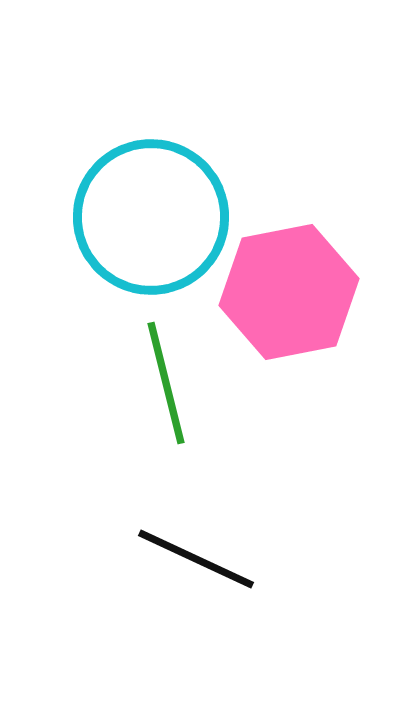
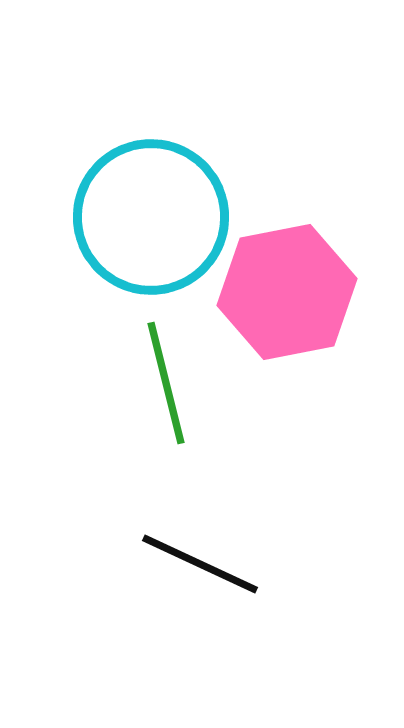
pink hexagon: moved 2 px left
black line: moved 4 px right, 5 px down
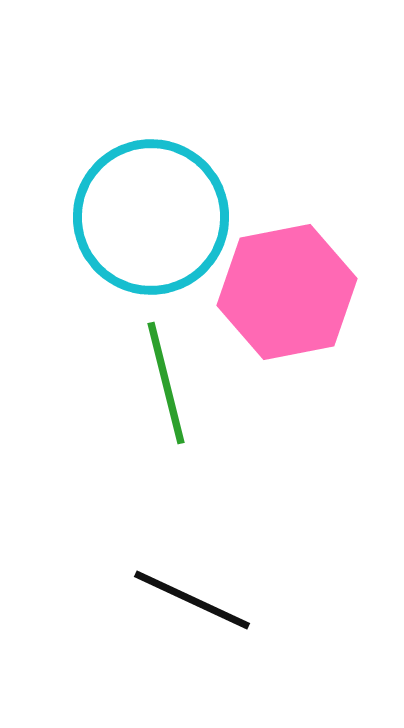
black line: moved 8 px left, 36 px down
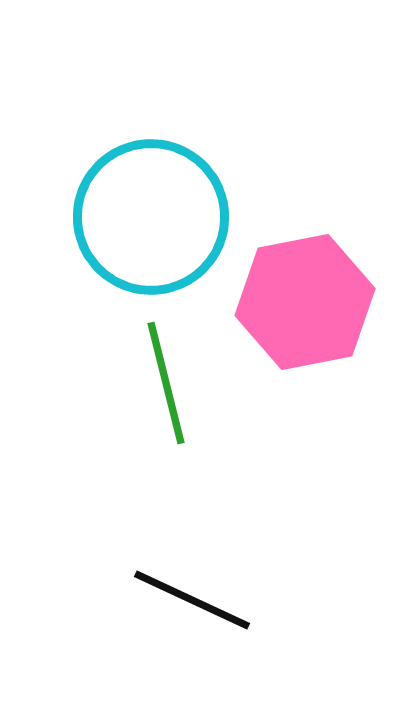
pink hexagon: moved 18 px right, 10 px down
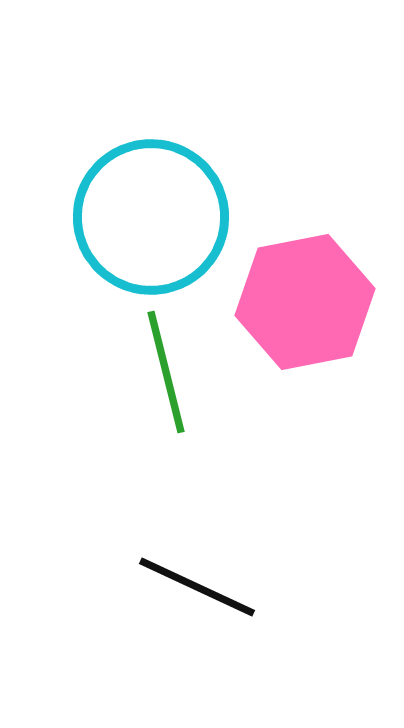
green line: moved 11 px up
black line: moved 5 px right, 13 px up
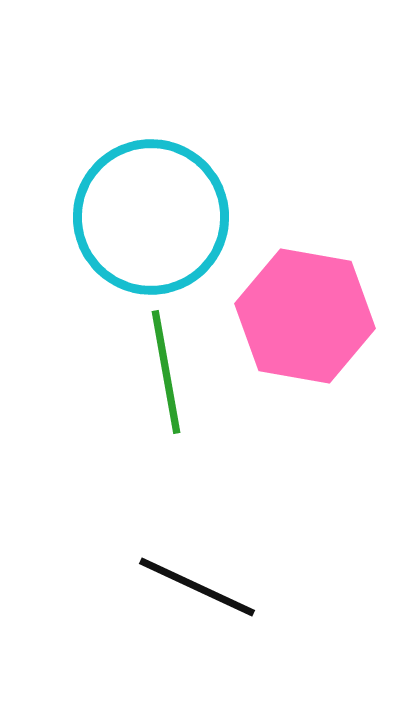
pink hexagon: moved 14 px down; rotated 21 degrees clockwise
green line: rotated 4 degrees clockwise
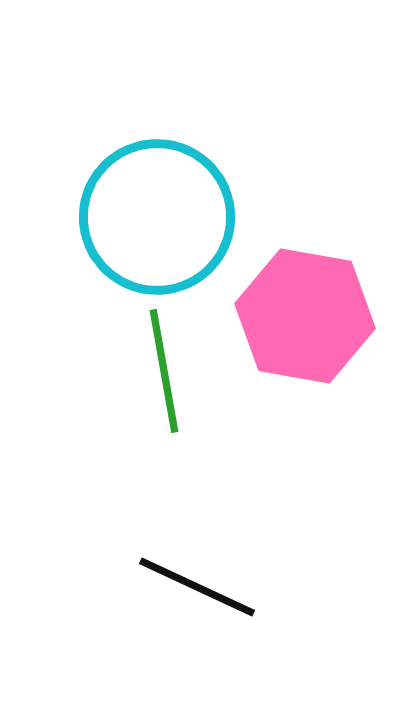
cyan circle: moved 6 px right
green line: moved 2 px left, 1 px up
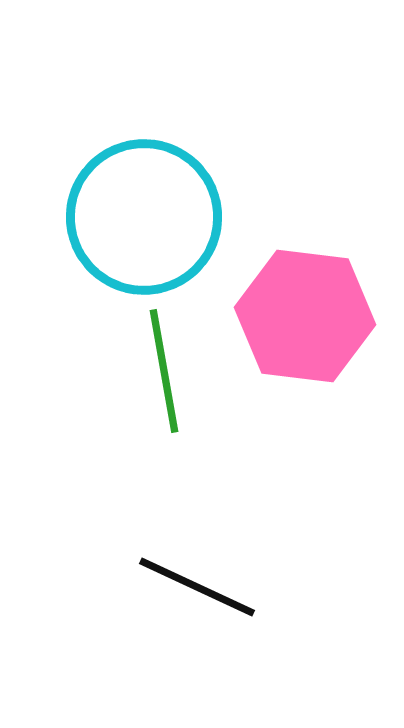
cyan circle: moved 13 px left
pink hexagon: rotated 3 degrees counterclockwise
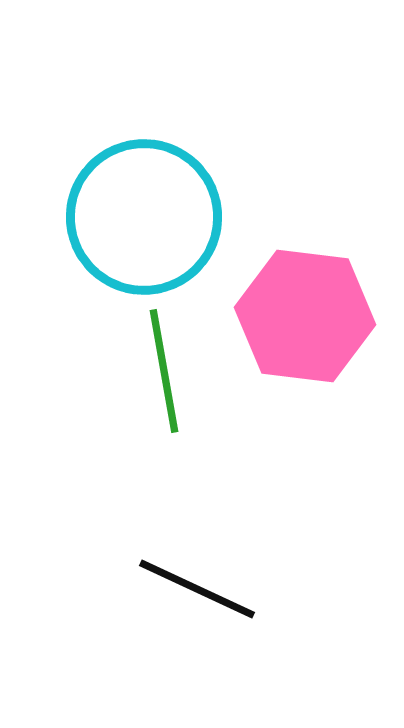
black line: moved 2 px down
